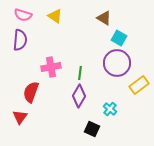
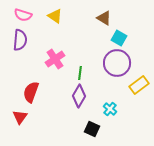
pink cross: moved 4 px right, 8 px up; rotated 24 degrees counterclockwise
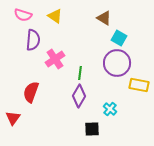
purple semicircle: moved 13 px right
yellow rectangle: rotated 48 degrees clockwise
red triangle: moved 7 px left, 1 px down
black square: rotated 28 degrees counterclockwise
